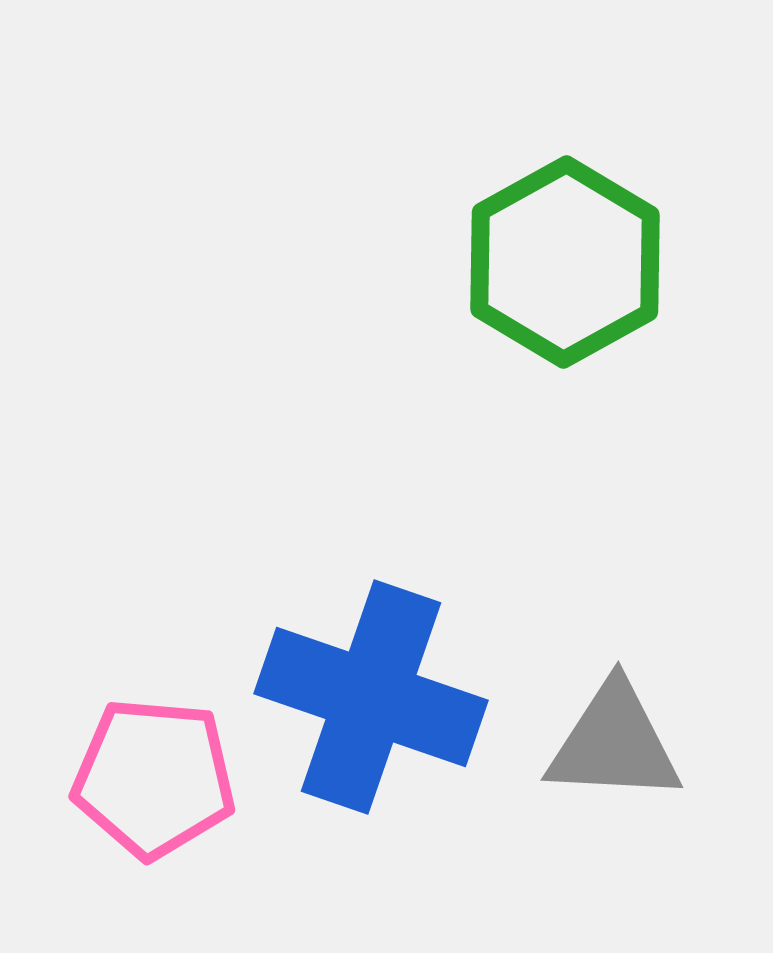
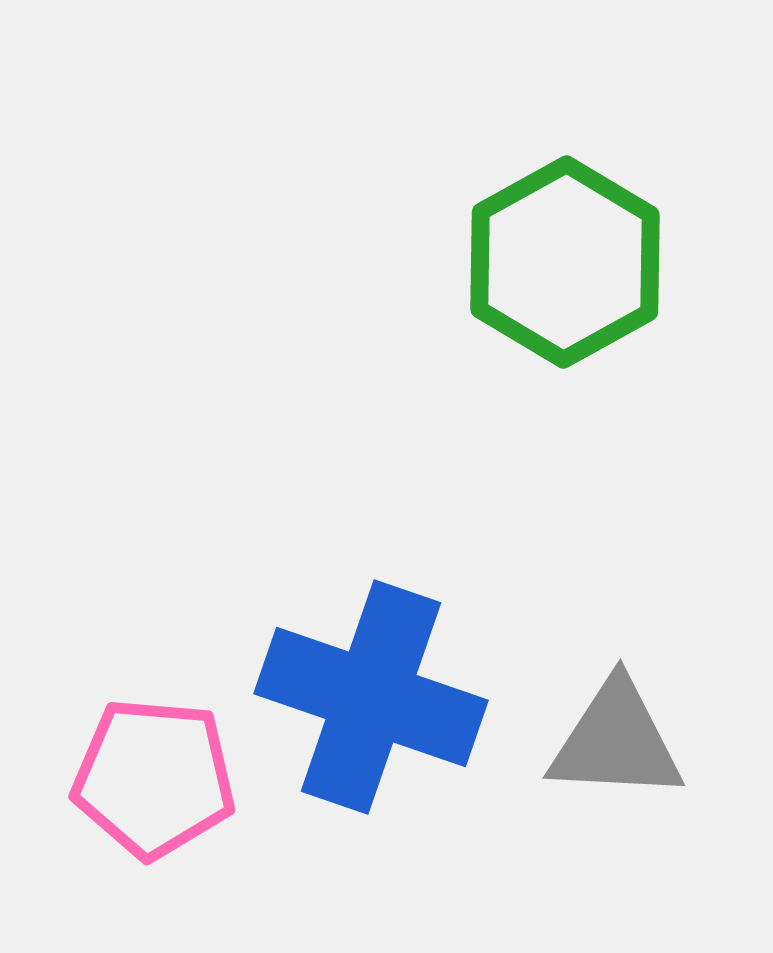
gray triangle: moved 2 px right, 2 px up
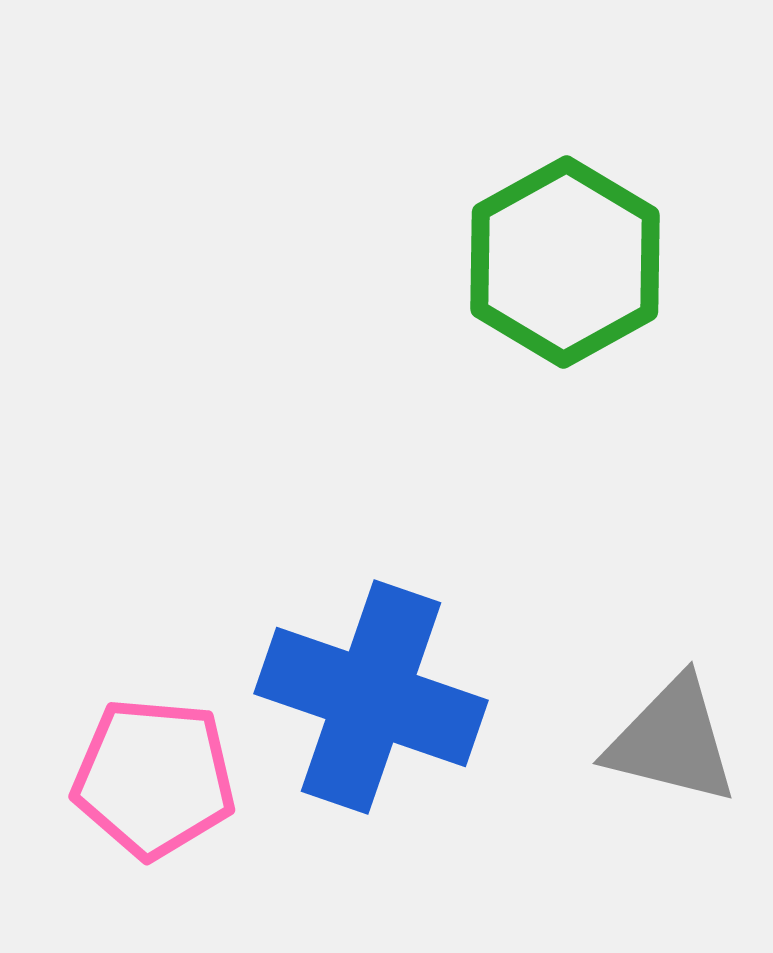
gray triangle: moved 56 px right; rotated 11 degrees clockwise
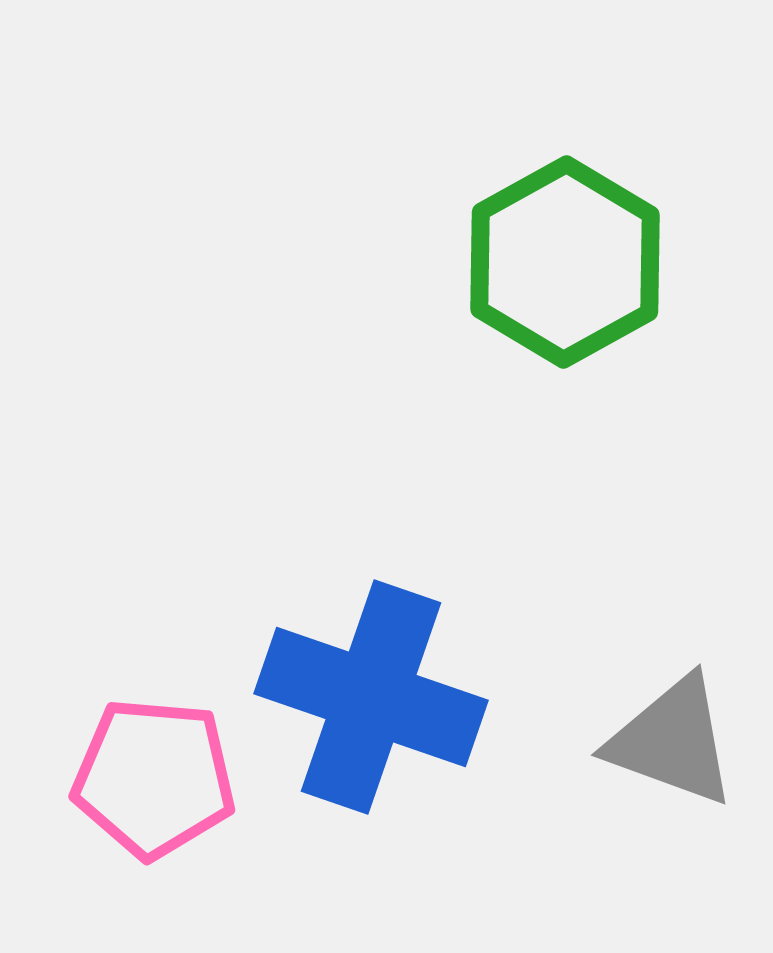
gray triangle: rotated 6 degrees clockwise
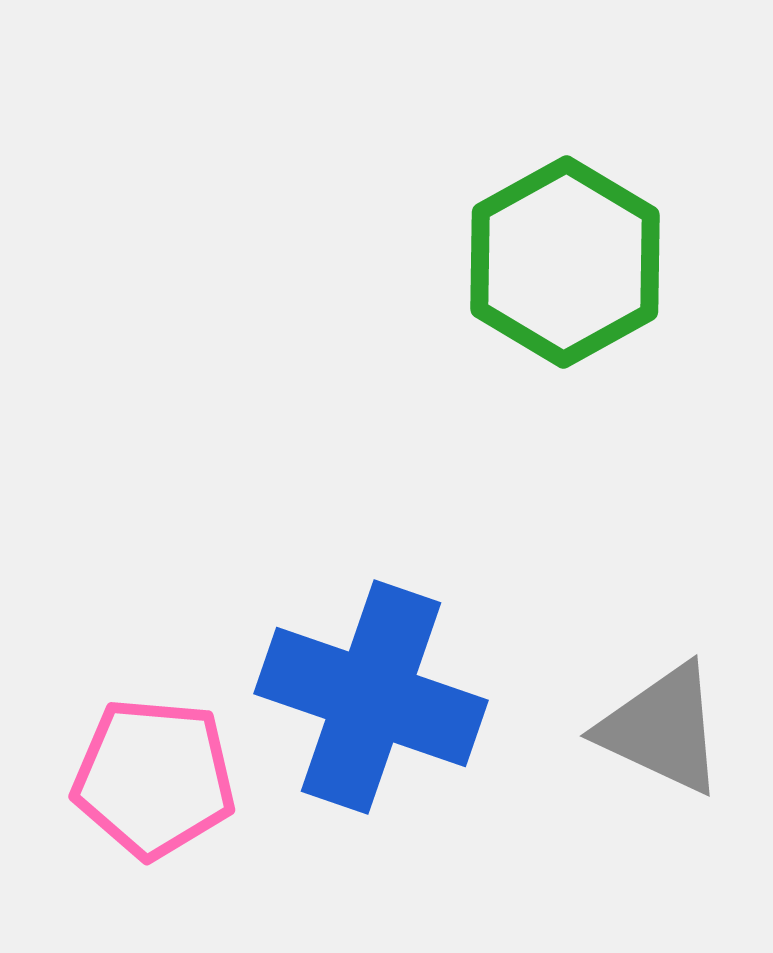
gray triangle: moved 10 px left, 12 px up; rotated 5 degrees clockwise
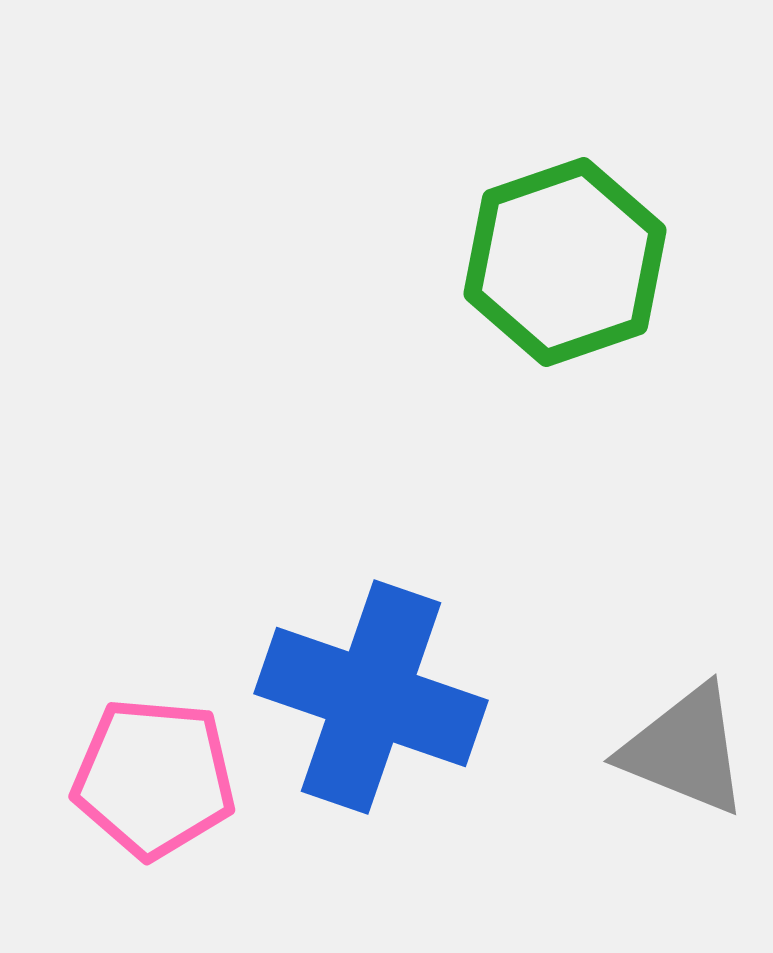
green hexagon: rotated 10 degrees clockwise
gray triangle: moved 23 px right, 21 px down; rotated 3 degrees counterclockwise
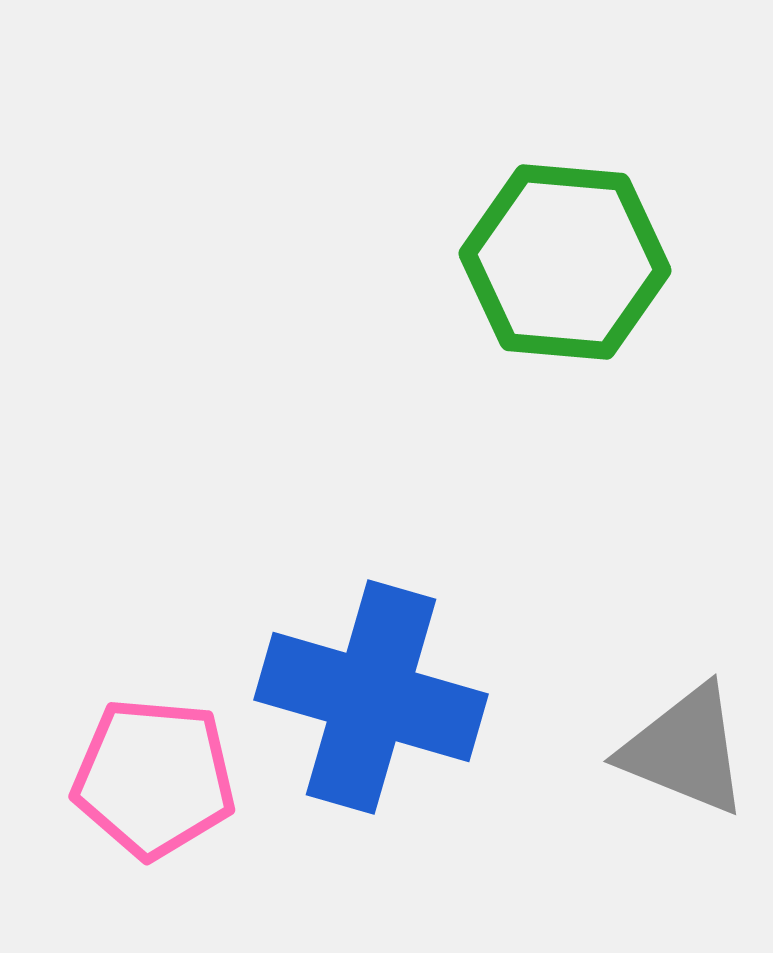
green hexagon: rotated 24 degrees clockwise
blue cross: rotated 3 degrees counterclockwise
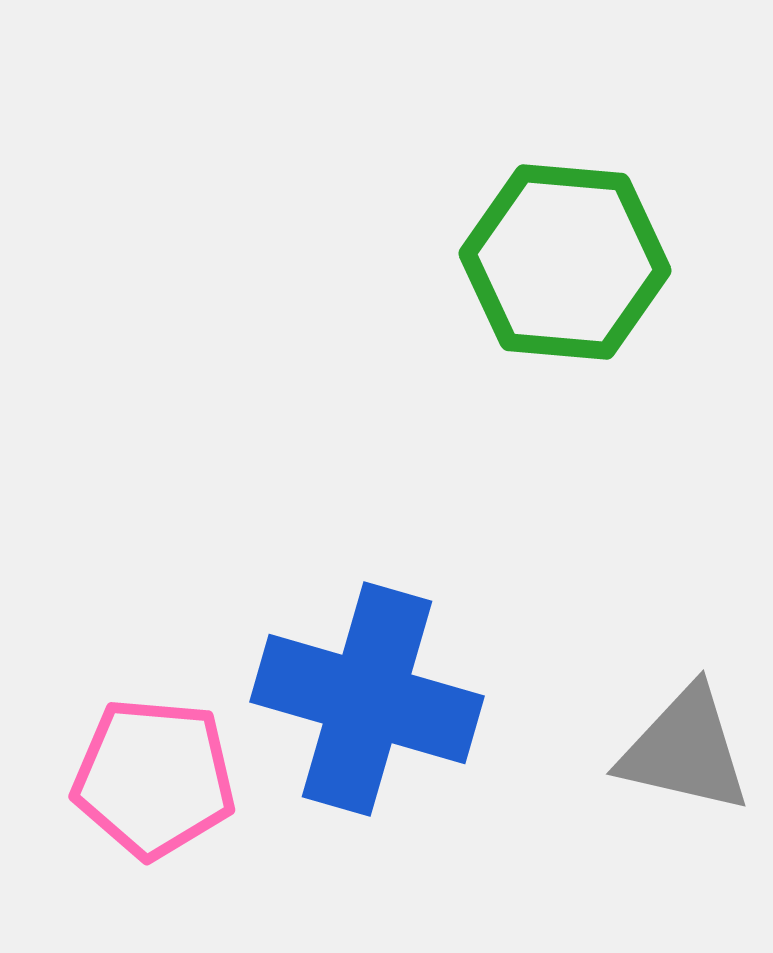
blue cross: moved 4 px left, 2 px down
gray triangle: rotated 9 degrees counterclockwise
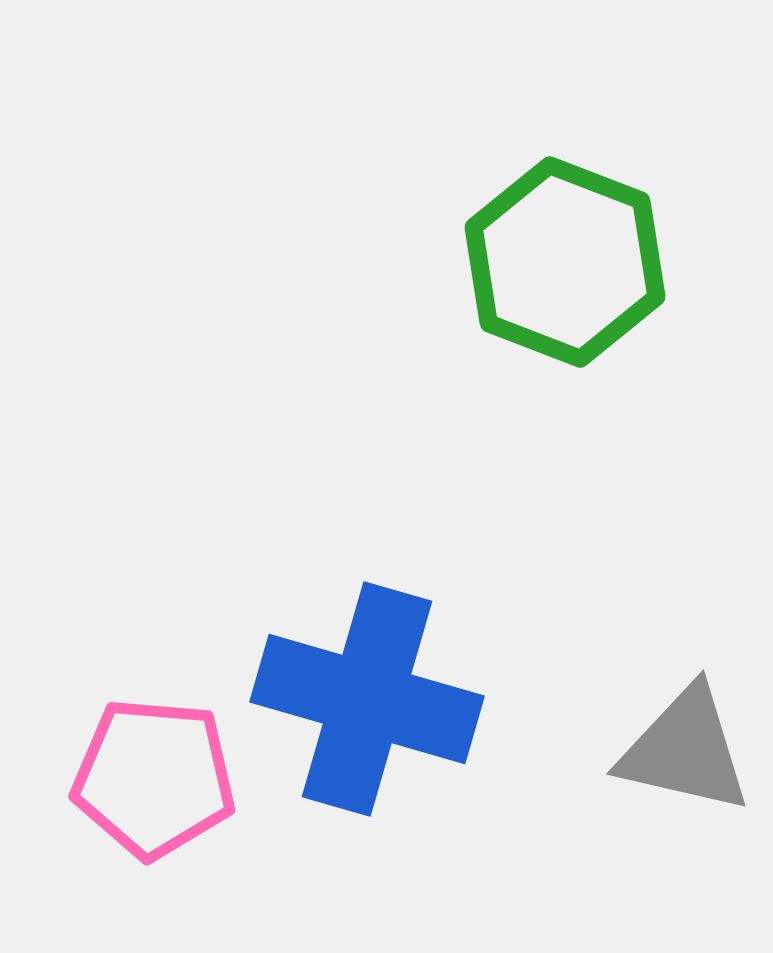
green hexagon: rotated 16 degrees clockwise
